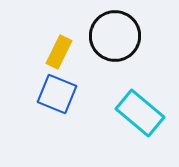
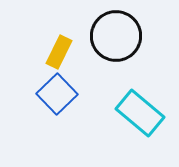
black circle: moved 1 px right
blue square: rotated 24 degrees clockwise
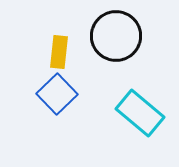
yellow rectangle: rotated 20 degrees counterclockwise
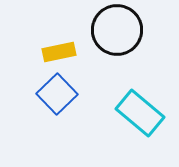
black circle: moved 1 px right, 6 px up
yellow rectangle: rotated 72 degrees clockwise
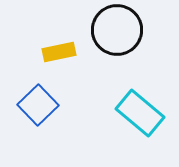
blue square: moved 19 px left, 11 px down
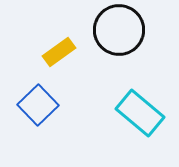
black circle: moved 2 px right
yellow rectangle: rotated 24 degrees counterclockwise
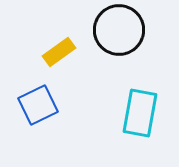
blue square: rotated 18 degrees clockwise
cyan rectangle: rotated 60 degrees clockwise
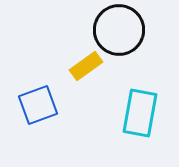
yellow rectangle: moved 27 px right, 14 px down
blue square: rotated 6 degrees clockwise
